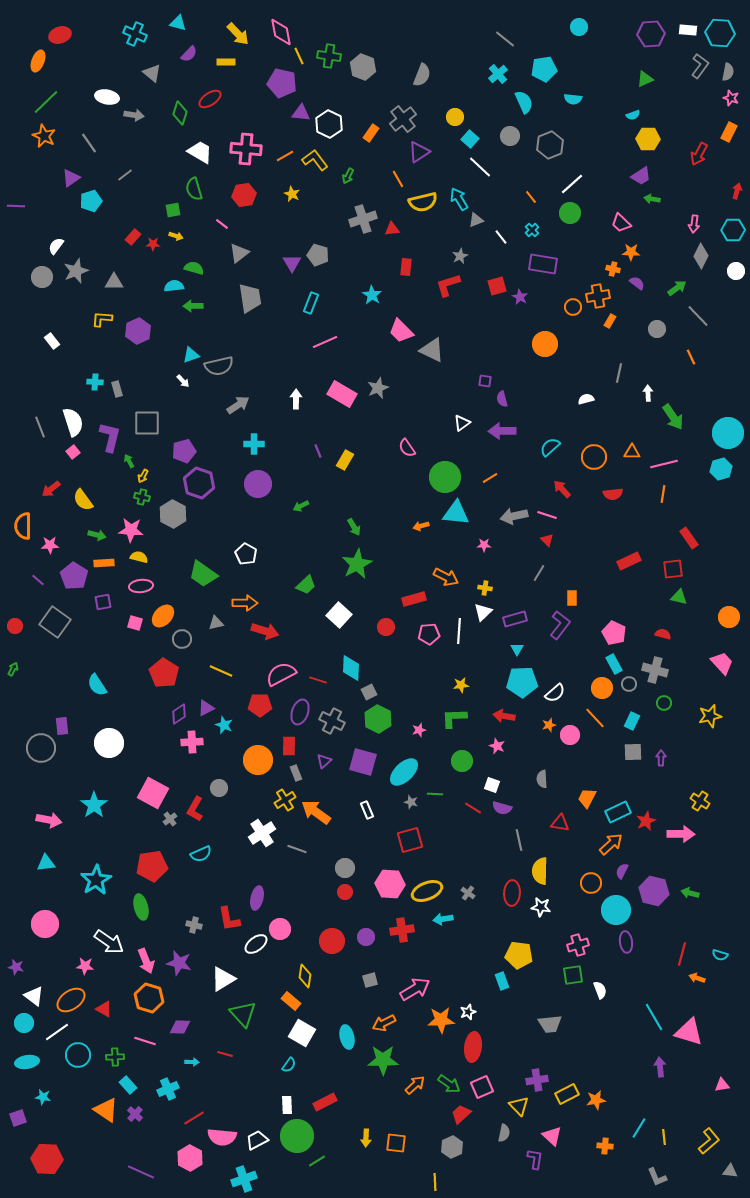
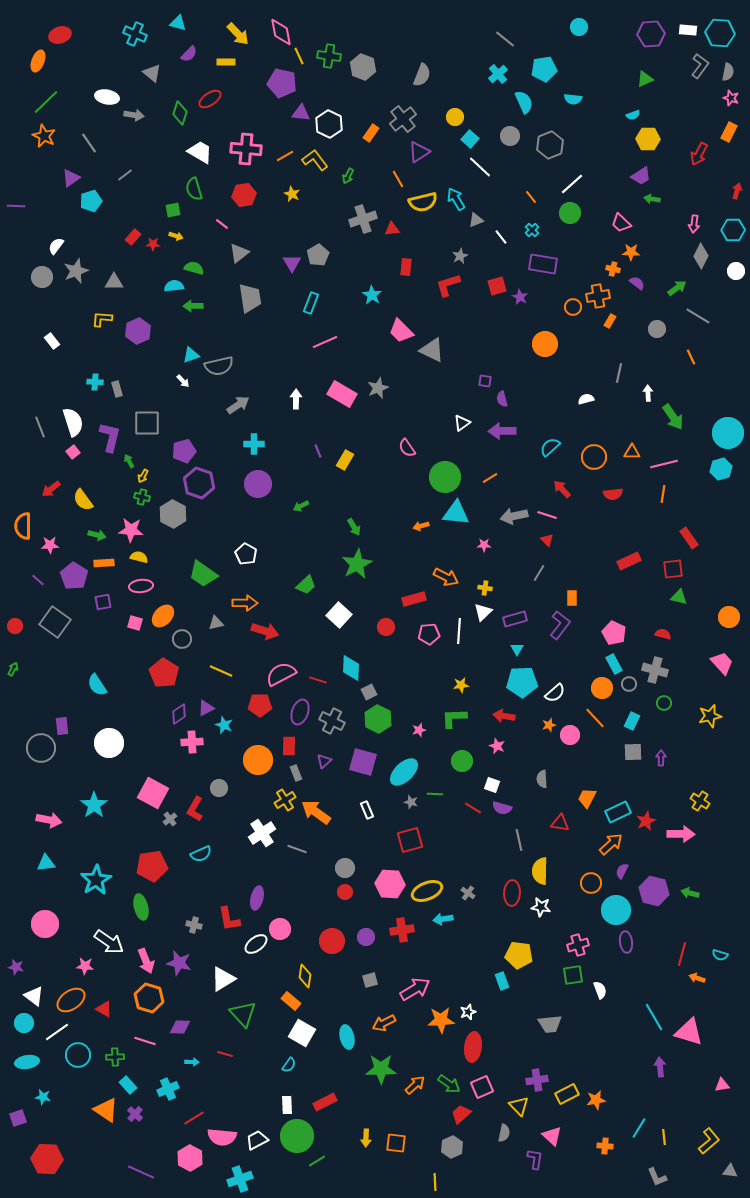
cyan arrow at (459, 199): moved 3 px left
gray pentagon at (318, 255): rotated 25 degrees clockwise
gray line at (698, 316): rotated 15 degrees counterclockwise
green star at (383, 1060): moved 2 px left, 9 px down
cyan cross at (244, 1179): moved 4 px left
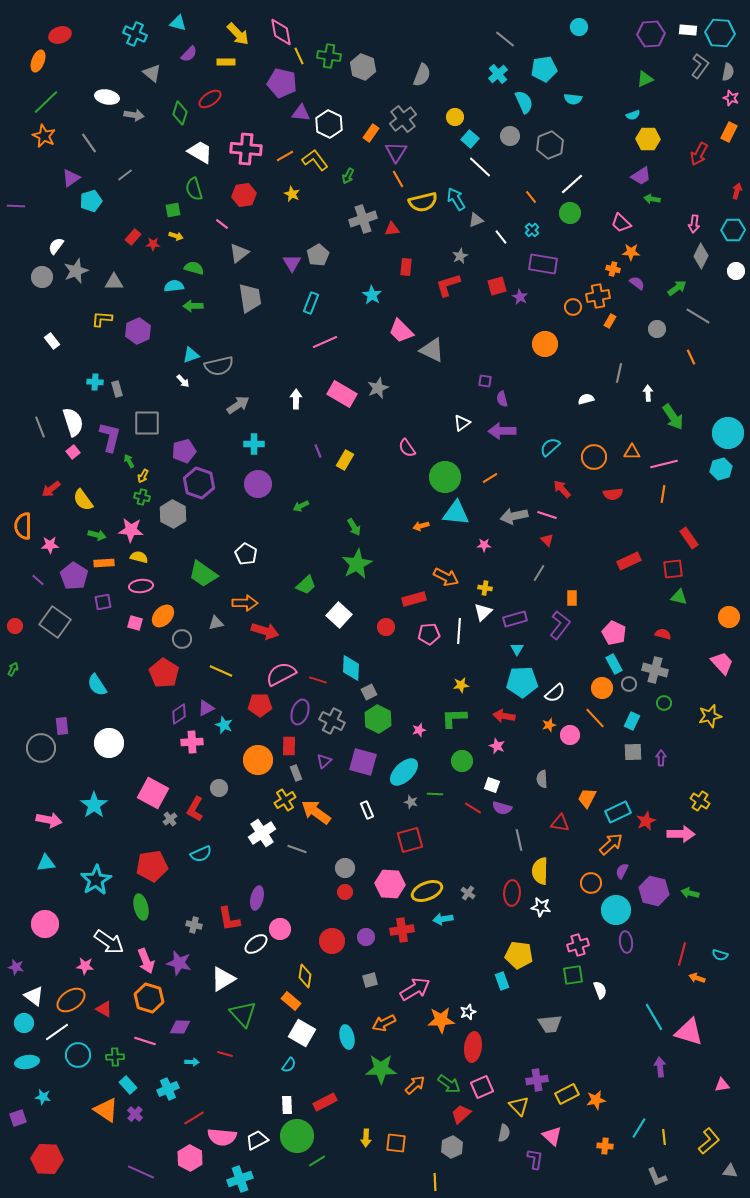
purple triangle at (419, 152): moved 23 px left; rotated 25 degrees counterclockwise
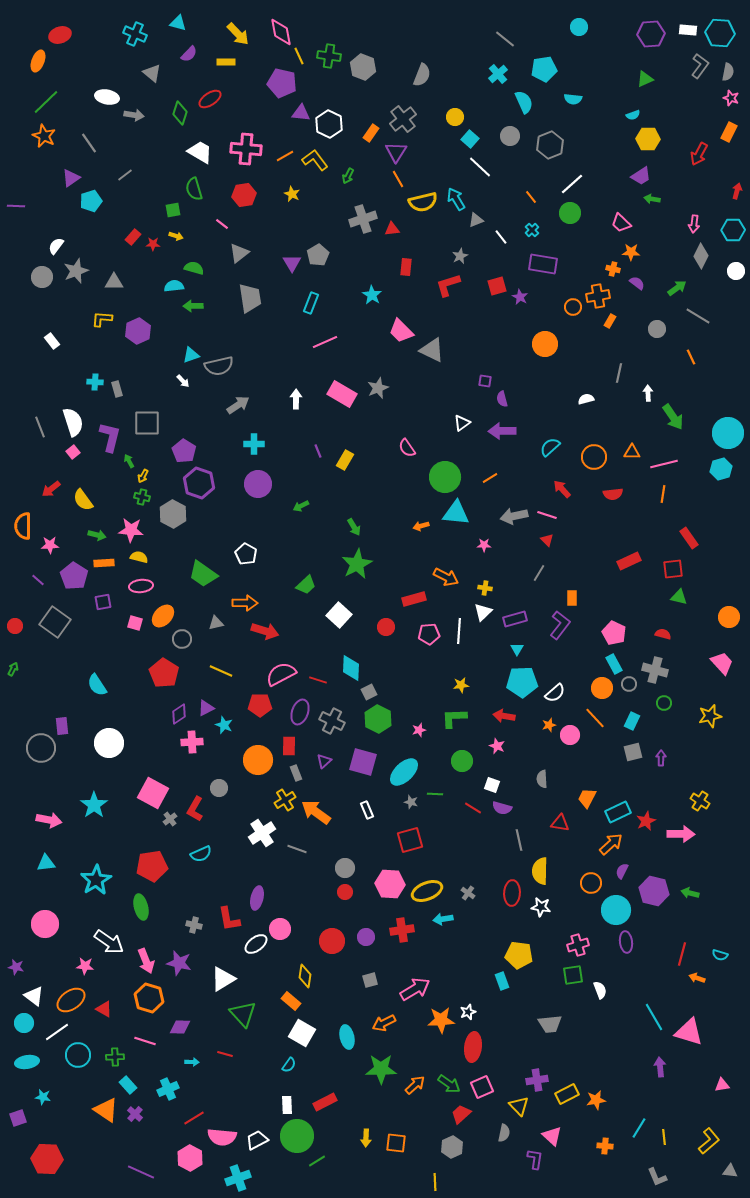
purple pentagon at (184, 451): rotated 25 degrees counterclockwise
gray square at (633, 752): rotated 12 degrees counterclockwise
cyan cross at (240, 1179): moved 2 px left, 1 px up
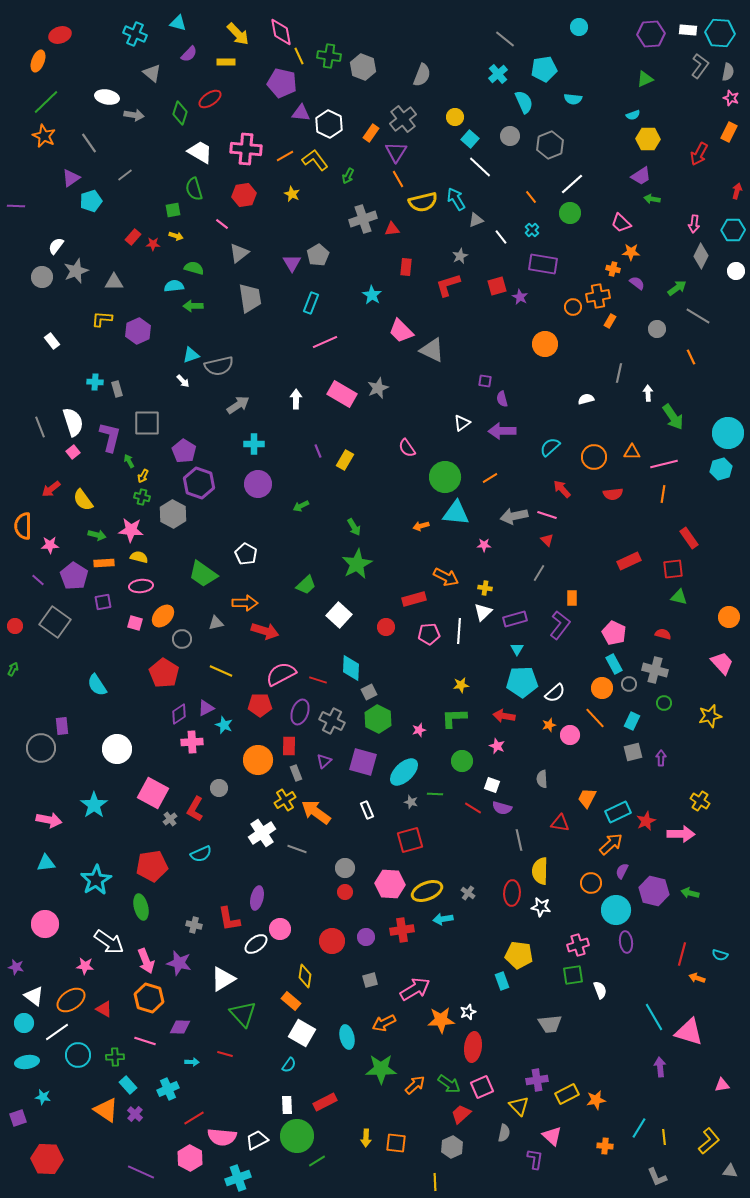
white circle at (109, 743): moved 8 px right, 6 px down
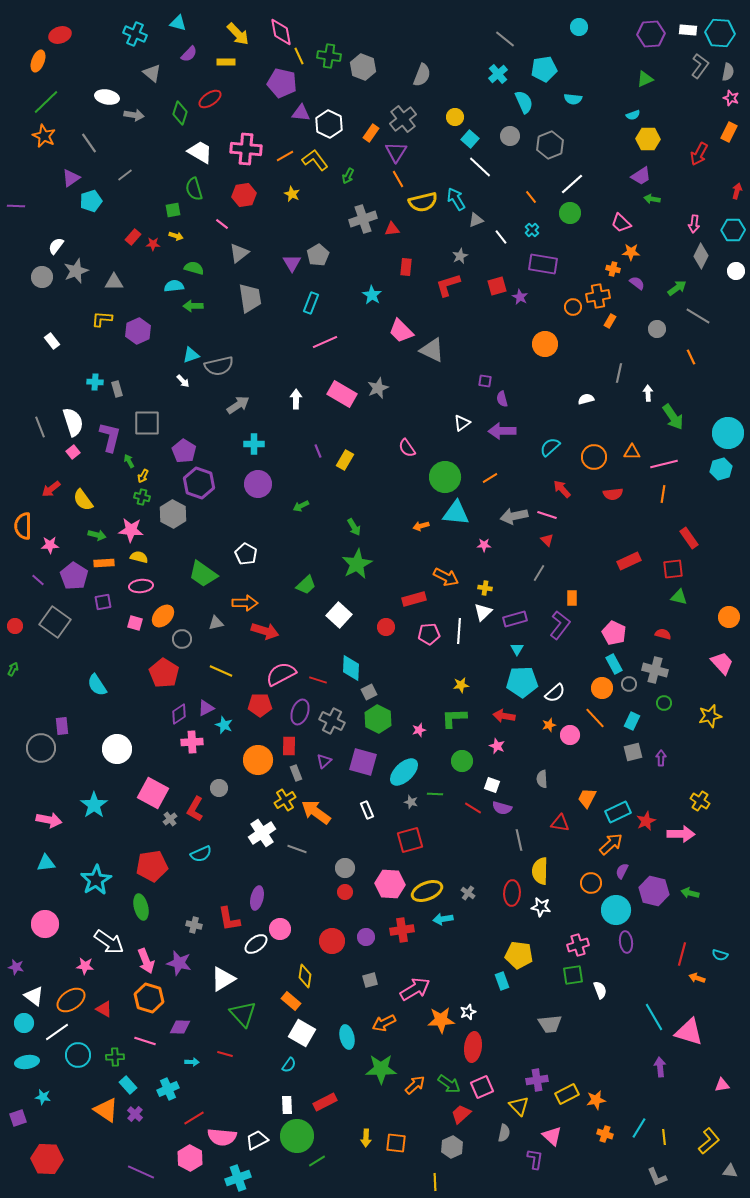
orange cross at (605, 1146): moved 12 px up; rotated 14 degrees clockwise
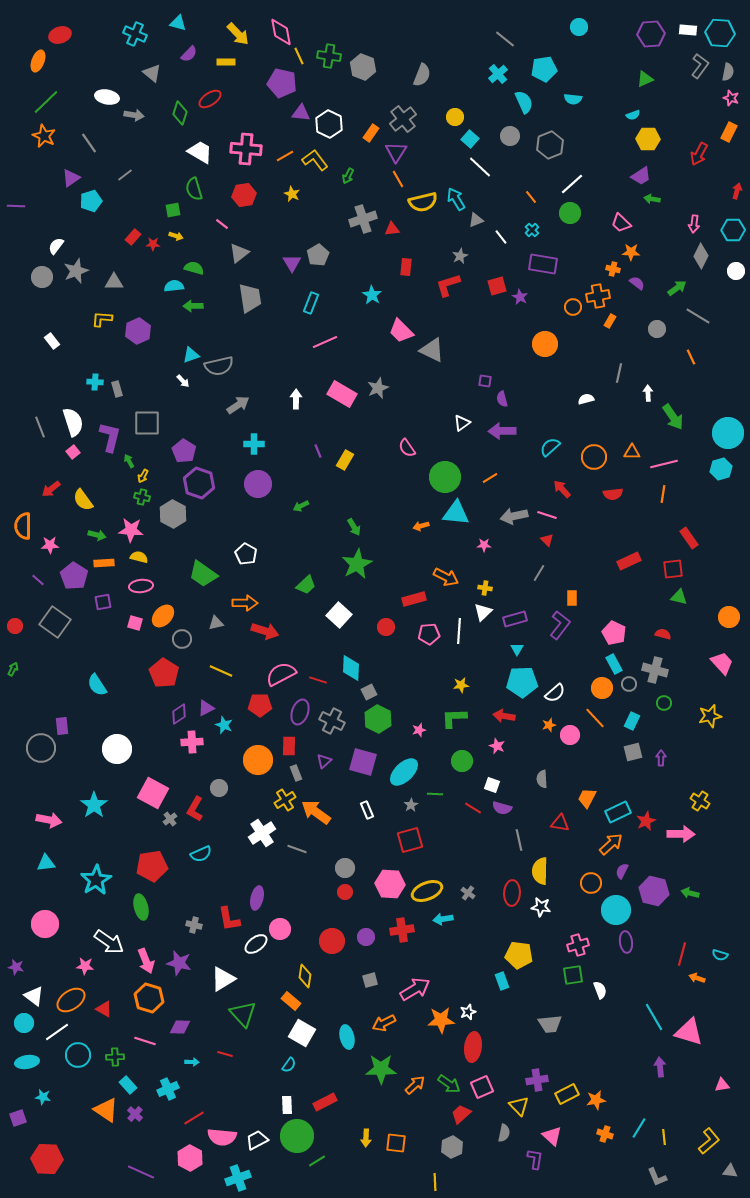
gray star at (411, 802): moved 3 px down; rotated 24 degrees clockwise
